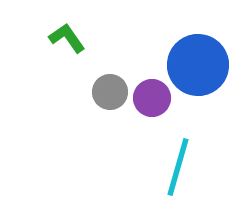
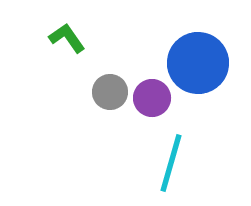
blue circle: moved 2 px up
cyan line: moved 7 px left, 4 px up
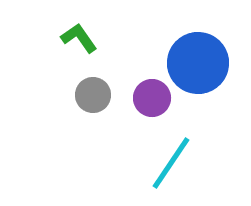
green L-shape: moved 12 px right
gray circle: moved 17 px left, 3 px down
cyan line: rotated 18 degrees clockwise
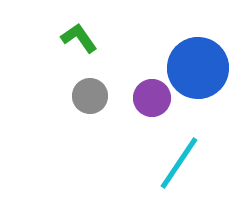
blue circle: moved 5 px down
gray circle: moved 3 px left, 1 px down
cyan line: moved 8 px right
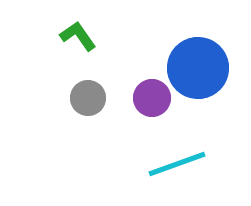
green L-shape: moved 1 px left, 2 px up
gray circle: moved 2 px left, 2 px down
cyan line: moved 2 px left, 1 px down; rotated 36 degrees clockwise
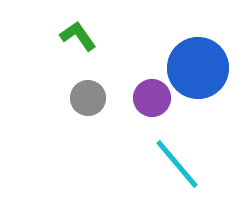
cyan line: rotated 70 degrees clockwise
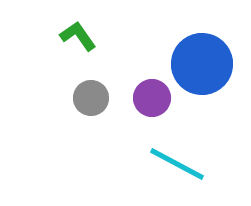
blue circle: moved 4 px right, 4 px up
gray circle: moved 3 px right
cyan line: rotated 22 degrees counterclockwise
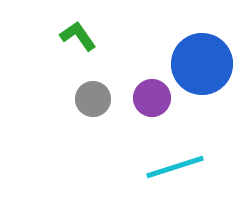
gray circle: moved 2 px right, 1 px down
cyan line: moved 2 px left, 3 px down; rotated 46 degrees counterclockwise
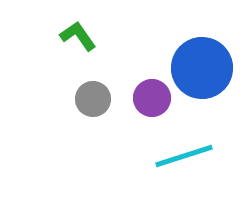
blue circle: moved 4 px down
cyan line: moved 9 px right, 11 px up
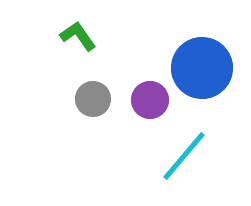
purple circle: moved 2 px left, 2 px down
cyan line: rotated 32 degrees counterclockwise
